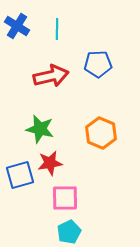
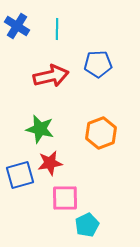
orange hexagon: rotated 16 degrees clockwise
cyan pentagon: moved 18 px right, 7 px up
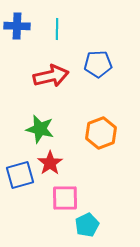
blue cross: rotated 30 degrees counterclockwise
red star: rotated 25 degrees counterclockwise
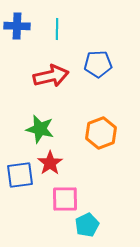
blue square: rotated 8 degrees clockwise
pink square: moved 1 px down
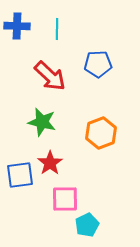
red arrow: moved 1 px left; rotated 56 degrees clockwise
green star: moved 2 px right, 7 px up
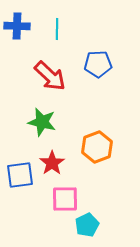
orange hexagon: moved 4 px left, 14 px down
red star: moved 2 px right
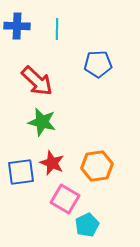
red arrow: moved 13 px left, 5 px down
orange hexagon: moved 19 px down; rotated 12 degrees clockwise
red star: rotated 15 degrees counterclockwise
blue square: moved 1 px right, 3 px up
pink square: rotated 32 degrees clockwise
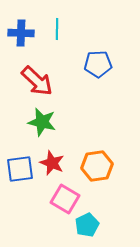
blue cross: moved 4 px right, 7 px down
blue square: moved 1 px left, 3 px up
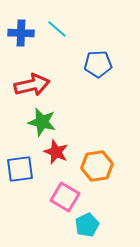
cyan line: rotated 50 degrees counterclockwise
red arrow: moved 5 px left, 4 px down; rotated 56 degrees counterclockwise
red star: moved 4 px right, 11 px up
pink square: moved 2 px up
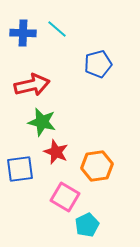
blue cross: moved 2 px right
blue pentagon: rotated 12 degrees counterclockwise
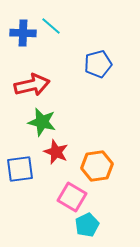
cyan line: moved 6 px left, 3 px up
pink square: moved 7 px right
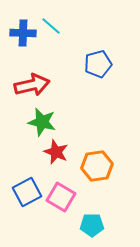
blue square: moved 7 px right, 23 px down; rotated 20 degrees counterclockwise
pink square: moved 11 px left
cyan pentagon: moved 5 px right; rotated 25 degrees clockwise
